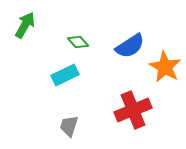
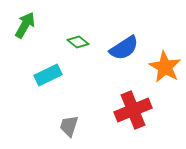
green diamond: rotated 10 degrees counterclockwise
blue semicircle: moved 6 px left, 2 px down
cyan rectangle: moved 17 px left
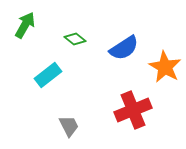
green diamond: moved 3 px left, 3 px up
cyan rectangle: rotated 12 degrees counterclockwise
gray trapezoid: rotated 135 degrees clockwise
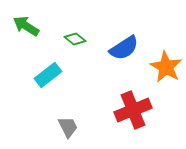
green arrow: moved 1 px right, 1 px down; rotated 88 degrees counterclockwise
orange star: moved 1 px right
gray trapezoid: moved 1 px left, 1 px down
